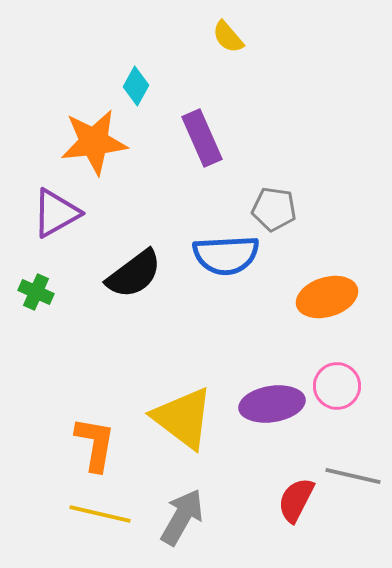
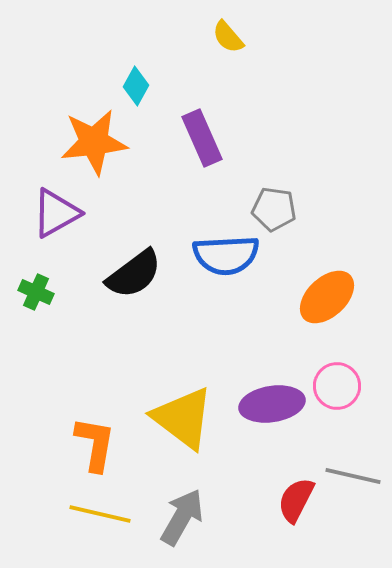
orange ellipse: rotated 26 degrees counterclockwise
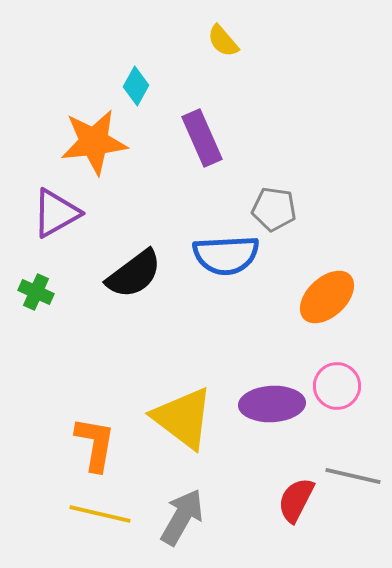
yellow semicircle: moved 5 px left, 4 px down
purple ellipse: rotated 6 degrees clockwise
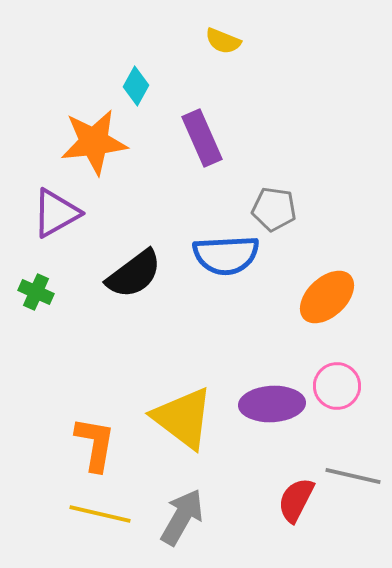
yellow semicircle: rotated 27 degrees counterclockwise
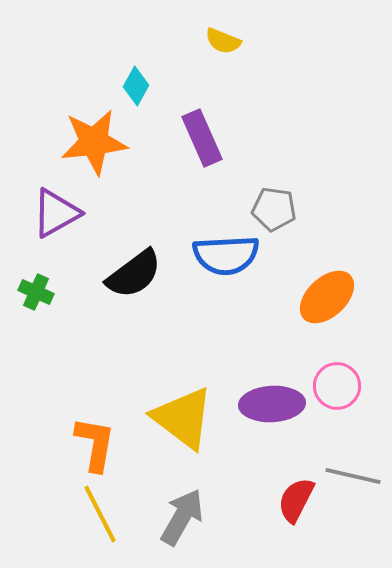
yellow line: rotated 50 degrees clockwise
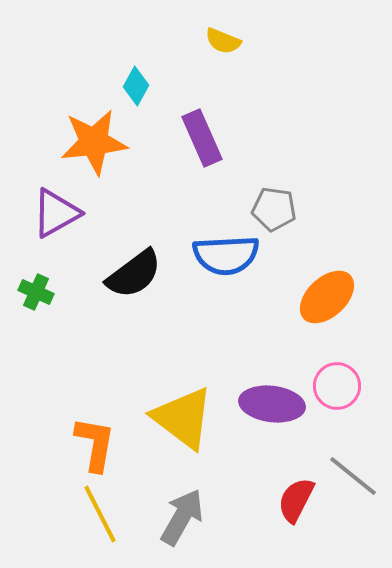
purple ellipse: rotated 10 degrees clockwise
gray line: rotated 26 degrees clockwise
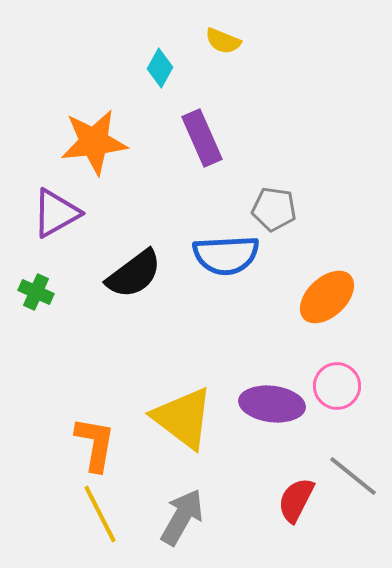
cyan diamond: moved 24 px right, 18 px up
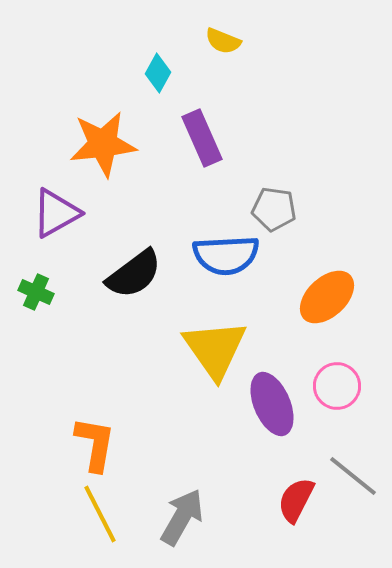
cyan diamond: moved 2 px left, 5 px down
orange star: moved 9 px right, 2 px down
purple ellipse: rotated 60 degrees clockwise
yellow triangle: moved 32 px right, 69 px up; rotated 18 degrees clockwise
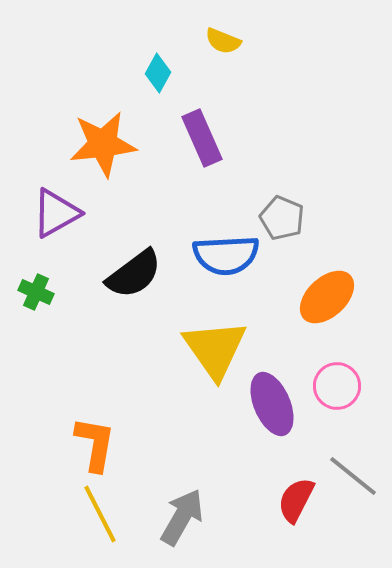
gray pentagon: moved 8 px right, 9 px down; rotated 15 degrees clockwise
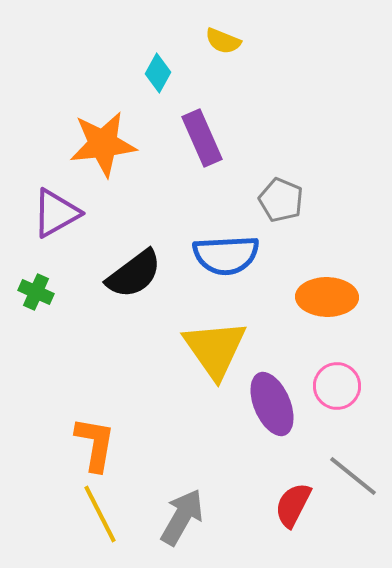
gray pentagon: moved 1 px left, 18 px up
orange ellipse: rotated 44 degrees clockwise
red semicircle: moved 3 px left, 5 px down
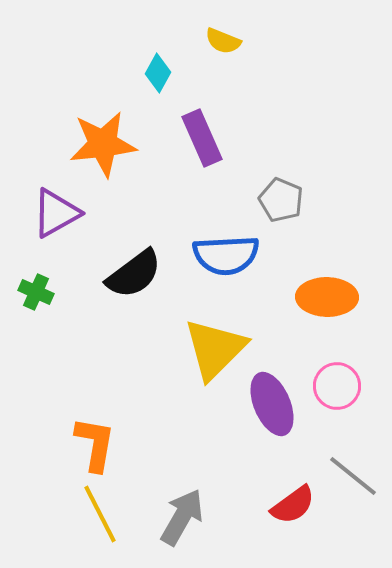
yellow triangle: rotated 20 degrees clockwise
red semicircle: rotated 153 degrees counterclockwise
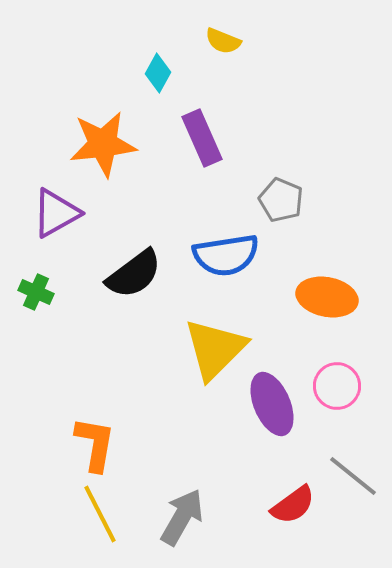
blue semicircle: rotated 6 degrees counterclockwise
orange ellipse: rotated 10 degrees clockwise
